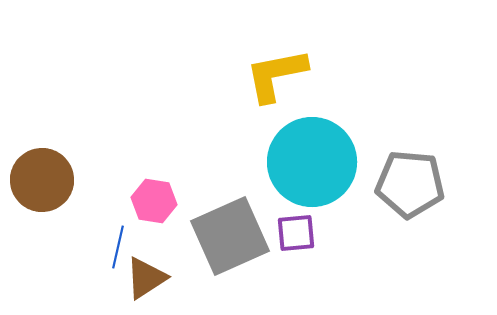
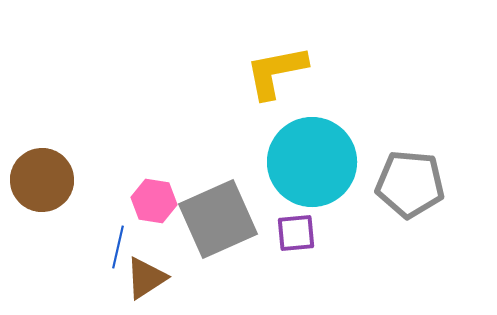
yellow L-shape: moved 3 px up
gray square: moved 12 px left, 17 px up
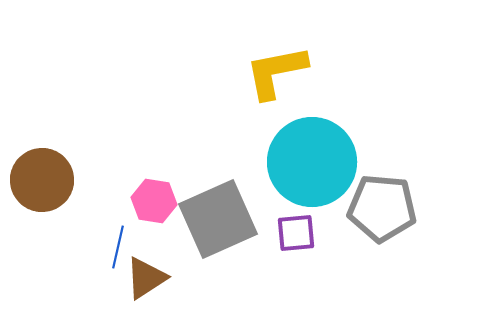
gray pentagon: moved 28 px left, 24 px down
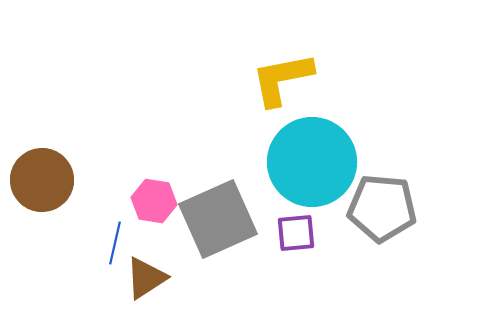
yellow L-shape: moved 6 px right, 7 px down
blue line: moved 3 px left, 4 px up
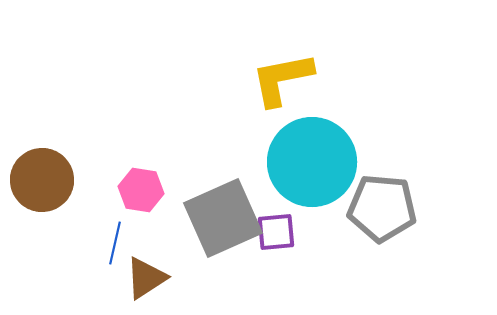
pink hexagon: moved 13 px left, 11 px up
gray square: moved 5 px right, 1 px up
purple square: moved 20 px left, 1 px up
